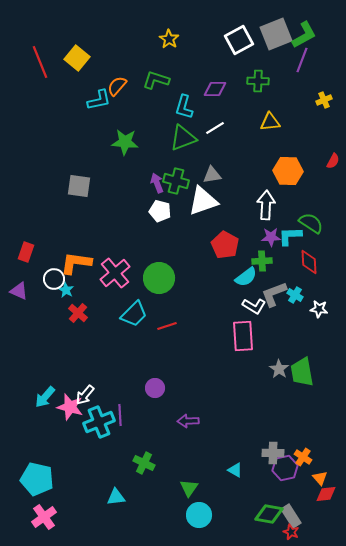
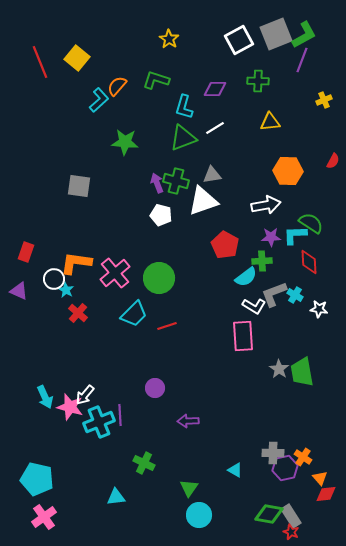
cyan L-shape at (99, 100): rotated 30 degrees counterclockwise
white arrow at (266, 205): rotated 76 degrees clockwise
white pentagon at (160, 211): moved 1 px right, 4 px down
cyan L-shape at (290, 236): moved 5 px right, 1 px up
cyan arrow at (45, 397): rotated 65 degrees counterclockwise
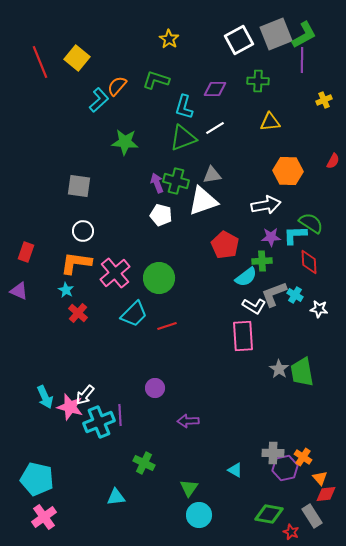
purple line at (302, 60): rotated 20 degrees counterclockwise
white circle at (54, 279): moved 29 px right, 48 px up
gray rectangle at (291, 516): moved 21 px right
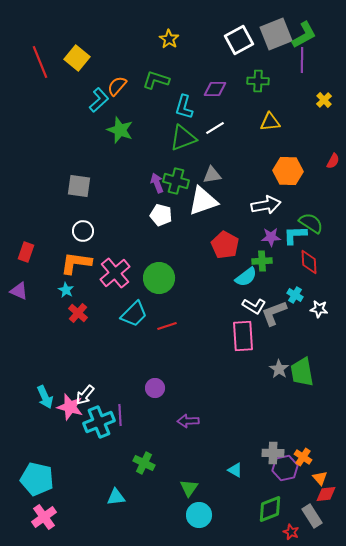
yellow cross at (324, 100): rotated 21 degrees counterclockwise
green star at (125, 142): moved 5 px left, 12 px up; rotated 16 degrees clockwise
gray L-shape at (274, 294): moved 19 px down
green diamond at (269, 514): moved 1 px right, 5 px up; rotated 32 degrees counterclockwise
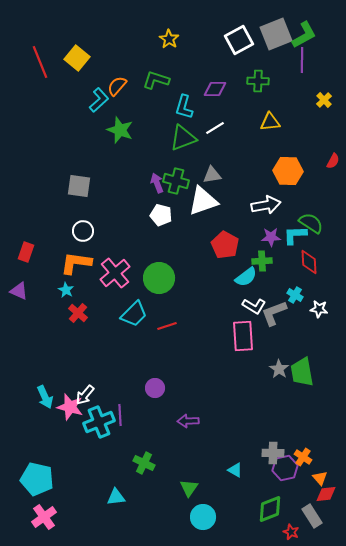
cyan circle at (199, 515): moved 4 px right, 2 px down
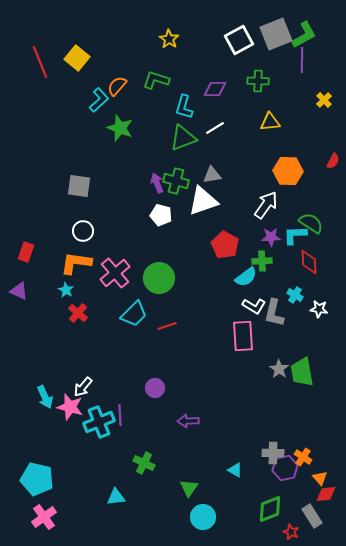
green star at (120, 130): moved 2 px up
white arrow at (266, 205): rotated 44 degrees counterclockwise
gray L-shape at (274, 313): rotated 56 degrees counterclockwise
white arrow at (85, 395): moved 2 px left, 8 px up
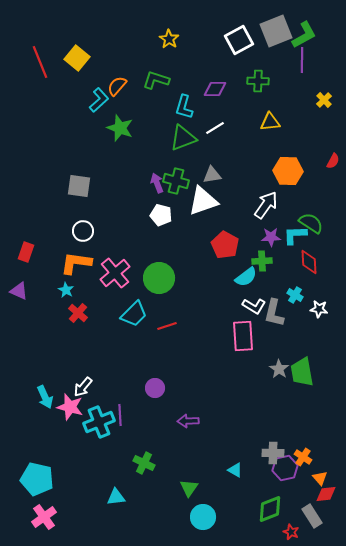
gray square at (276, 34): moved 3 px up
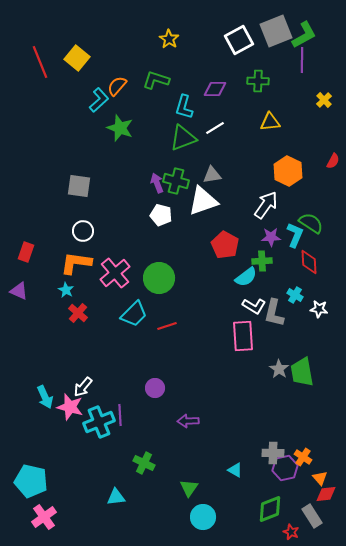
orange hexagon at (288, 171): rotated 24 degrees clockwise
cyan L-shape at (295, 235): rotated 115 degrees clockwise
cyan pentagon at (37, 479): moved 6 px left, 2 px down
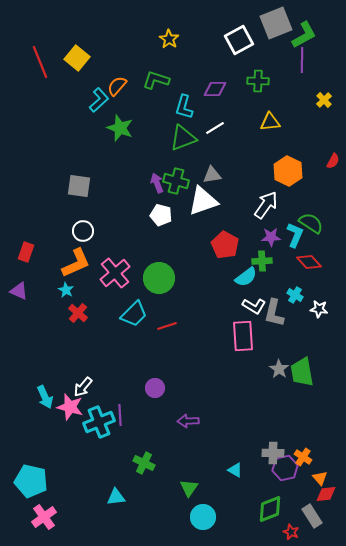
gray square at (276, 31): moved 8 px up
red diamond at (309, 262): rotated 40 degrees counterclockwise
orange L-shape at (76, 263): rotated 148 degrees clockwise
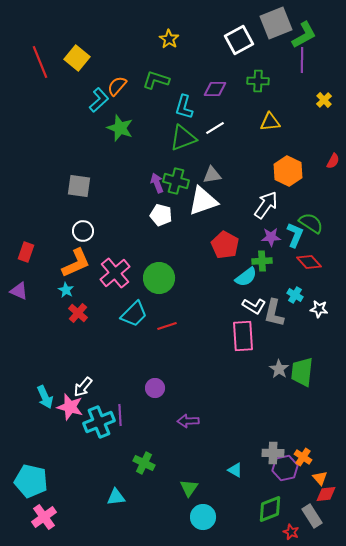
green trapezoid at (302, 372): rotated 16 degrees clockwise
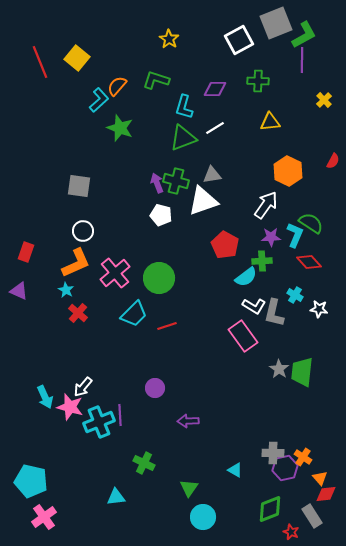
pink rectangle at (243, 336): rotated 32 degrees counterclockwise
